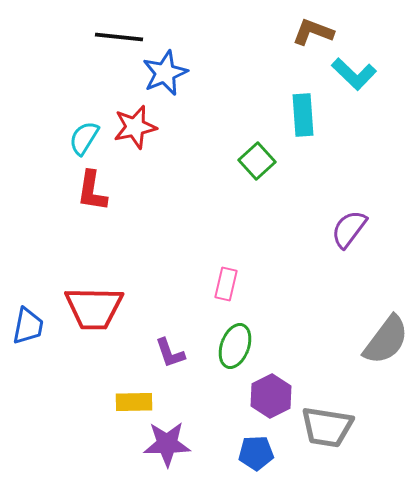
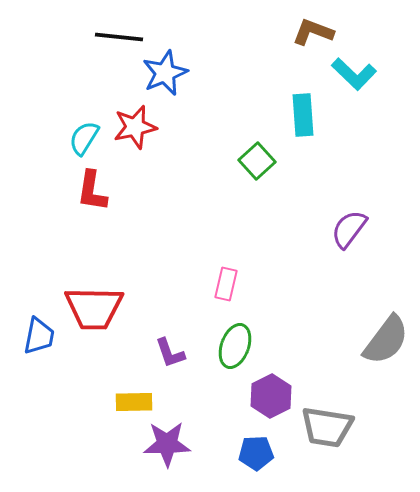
blue trapezoid: moved 11 px right, 10 px down
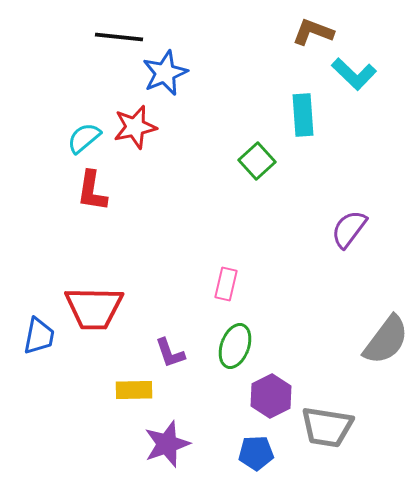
cyan semicircle: rotated 18 degrees clockwise
yellow rectangle: moved 12 px up
purple star: rotated 18 degrees counterclockwise
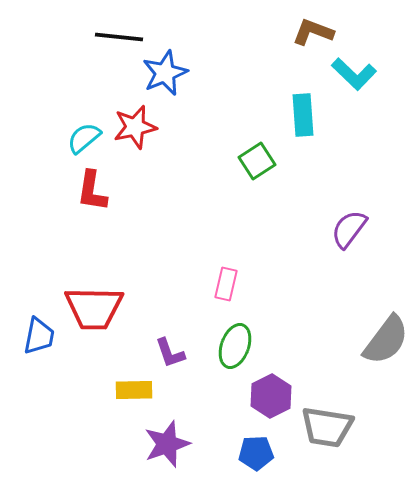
green square: rotated 9 degrees clockwise
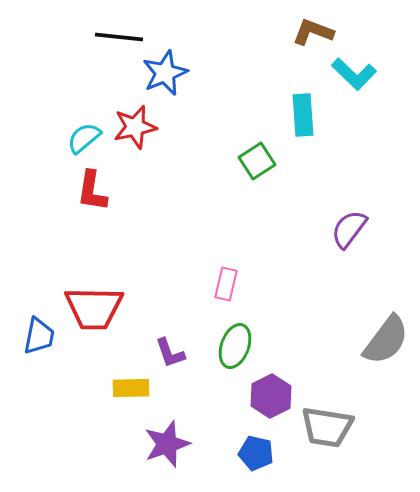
yellow rectangle: moved 3 px left, 2 px up
blue pentagon: rotated 16 degrees clockwise
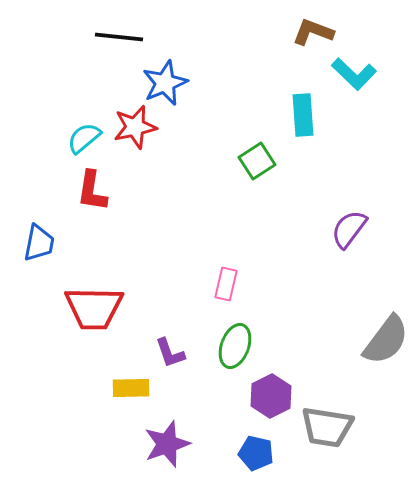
blue star: moved 10 px down
blue trapezoid: moved 93 px up
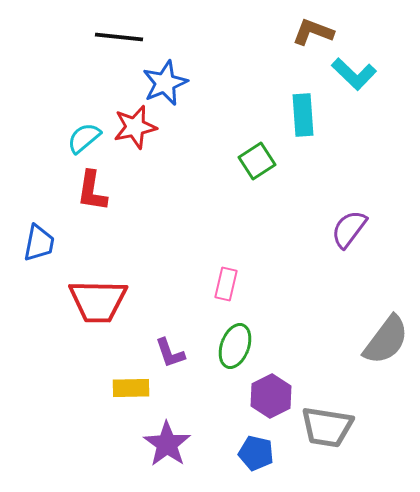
red trapezoid: moved 4 px right, 7 px up
purple star: rotated 18 degrees counterclockwise
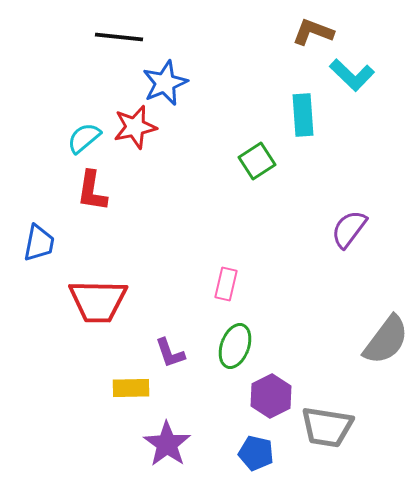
cyan L-shape: moved 2 px left, 1 px down
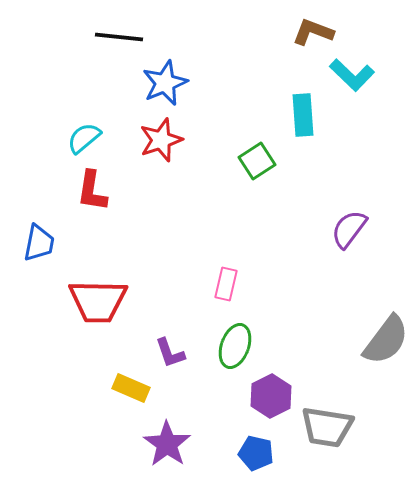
red star: moved 26 px right, 13 px down; rotated 6 degrees counterclockwise
yellow rectangle: rotated 24 degrees clockwise
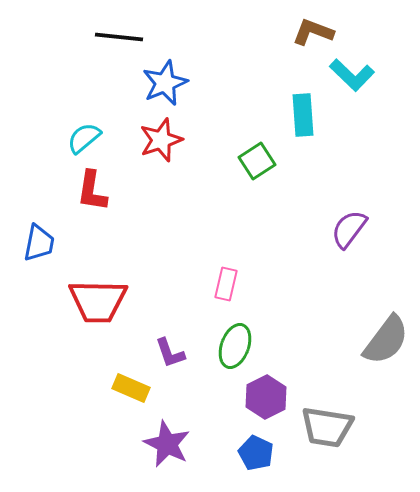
purple hexagon: moved 5 px left, 1 px down
purple star: rotated 9 degrees counterclockwise
blue pentagon: rotated 12 degrees clockwise
